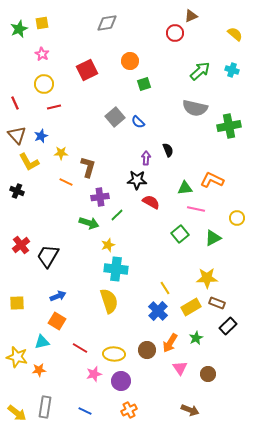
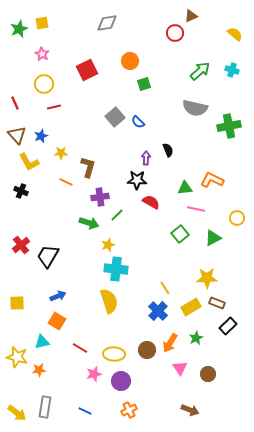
black cross at (17, 191): moved 4 px right
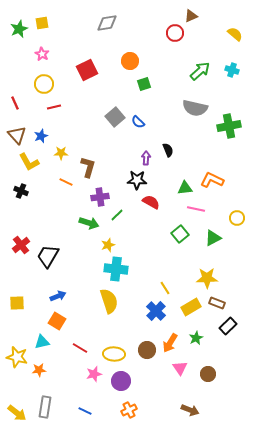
blue cross at (158, 311): moved 2 px left
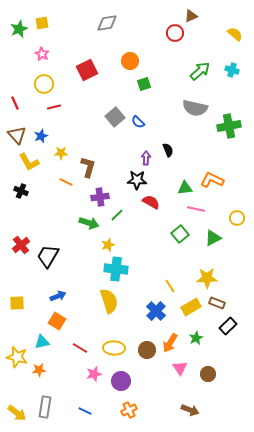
yellow line at (165, 288): moved 5 px right, 2 px up
yellow ellipse at (114, 354): moved 6 px up
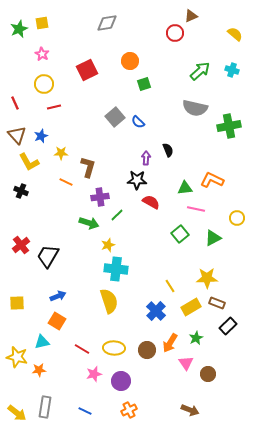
red line at (80, 348): moved 2 px right, 1 px down
pink triangle at (180, 368): moved 6 px right, 5 px up
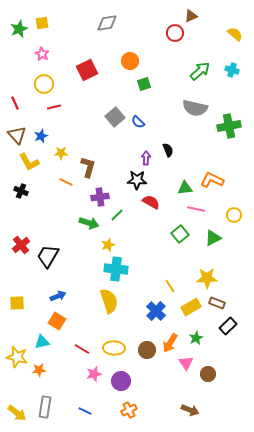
yellow circle at (237, 218): moved 3 px left, 3 px up
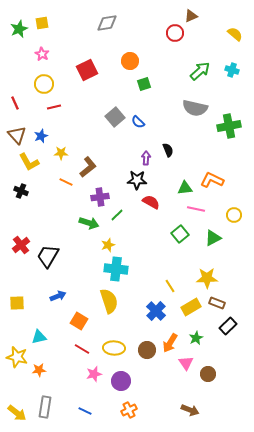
brown L-shape at (88, 167): rotated 35 degrees clockwise
orange square at (57, 321): moved 22 px right
cyan triangle at (42, 342): moved 3 px left, 5 px up
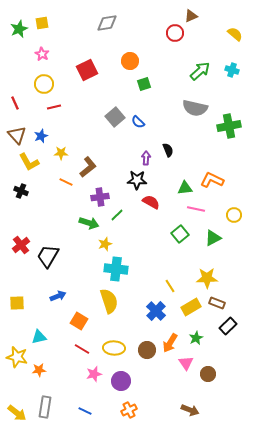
yellow star at (108, 245): moved 3 px left, 1 px up
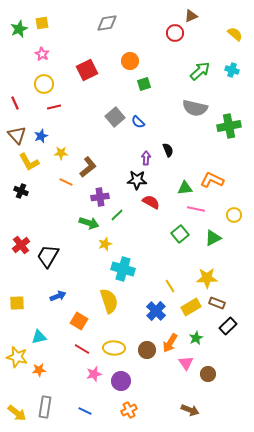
cyan cross at (116, 269): moved 7 px right; rotated 10 degrees clockwise
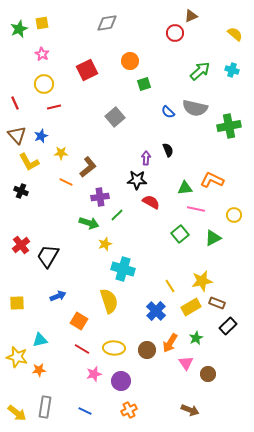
blue semicircle at (138, 122): moved 30 px right, 10 px up
yellow star at (207, 278): moved 5 px left, 3 px down; rotated 10 degrees counterclockwise
cyan triangle at (39, 337): moved 1 px right, 3 px down
